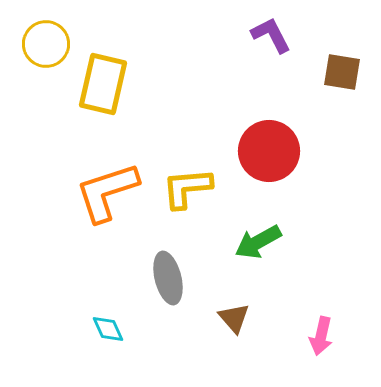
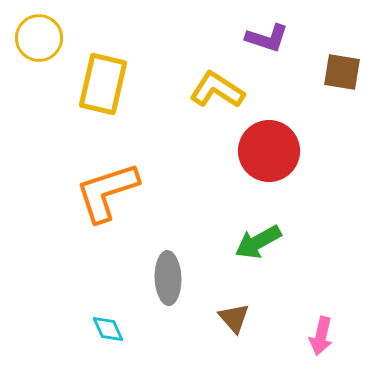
purple L-shape: moved 4 px left, 3 px down; rotated 135 degrees clockwise
yellow circle: moved 7 px left, 6 px up
yellow L-shape: moved 30 px right, 98 px up; rotated 38 degrees clockwise
gray ellipse: rotated 12 degrees clockwise
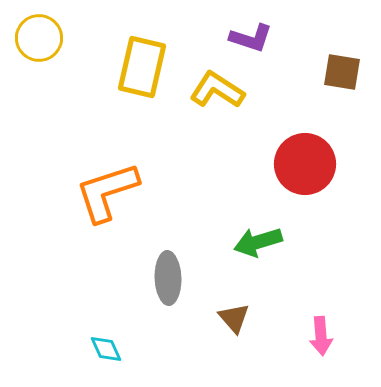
purple L-shape: moved 16 px left
yellow rectangle: moved 39 px right, 17 px up
red circle: moved 36 px right, 13 px down
green arrow: rotated 12 degrees clockwise
cyan diamond: moved 2 px left, 20 px down
pink arrow: rotated 18 degrees counterclockwise
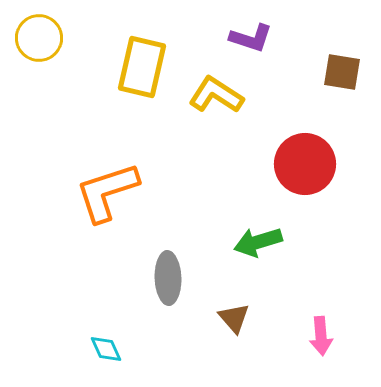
yellow L-shape: moved 1 px left, 5 px down
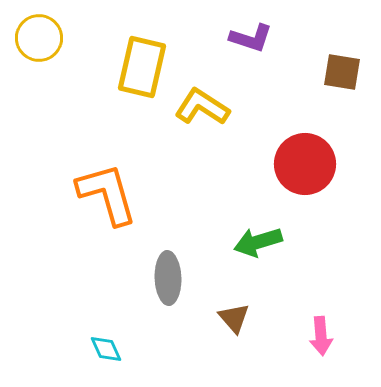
yellow L-shape: moved 14 px left, 12 px down
orange L-shape: moved 2 px down; rotated 92 degrees clockwise
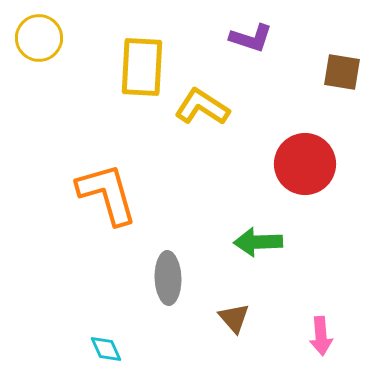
yellow rectangle: rotated 10 degrees counterclockwise
green arrow: rotated 15 degrees clockwise
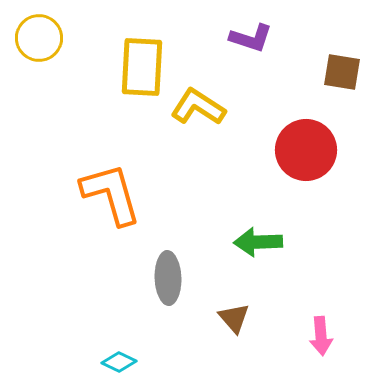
yellow L-shape: moved 4 px left
red circle: moved 1 px right, 14 px up
orange L-shape: moved 4 px right
cyan diamond: moved 13 px right, 13 px down; rotated 40 degrees counterclockwise
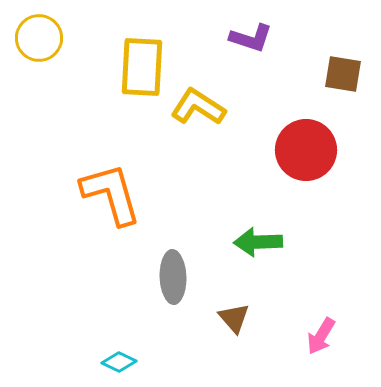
brown square: moved 1 px right, 2 px down
gray ellipse: moved 5 px right, 1 px up
pink arrow: rotated 36 degrees clockwise
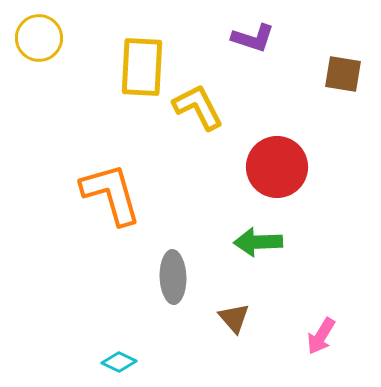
purple L-shape: moved 2 px right
yellow L-shape: rotated 30 degrees clockwise
red circle: moved 29 px left, 17 px down
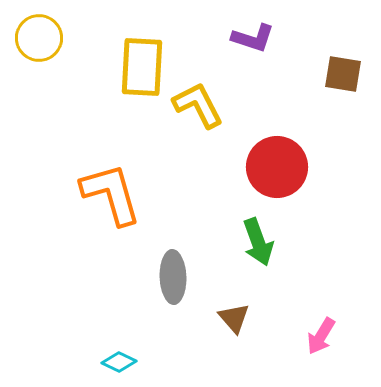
yellow L-shape: moved 2 px up
green arrow: rotated 108 degrees counterclockwise
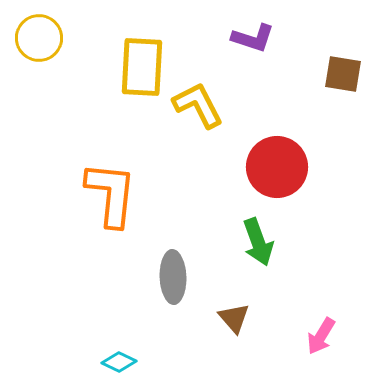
orange L-shape: rotated 22 degrees clockwise
